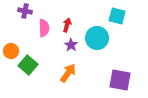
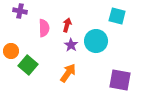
purple cross: moved 5 px left
cyan circle: moved 1 px left, 3 px down
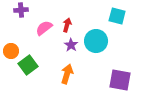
purple cross: moved 1 px right, 1 px up; rotated 16 degrees counterclockwise
pink semicircle: rotated 126 degrees counterclockwise
green square: rotated 12 degrees clockwise
orange arrow: moved 1 px left, 1 px down; rotated 18 degrees counterclockwise
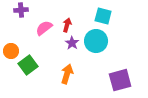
cyan square: moved 14 px left
purple star: moved 1 px right, 2 px up
purple square: rotated 25 degrees counterclockwise
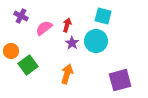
purple cross: moved 6 px down; rotated 32 degrees clockwise
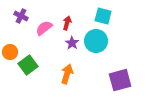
red arrow: moved 2 px up
orange circle: moved 1 px left, 1 px down
